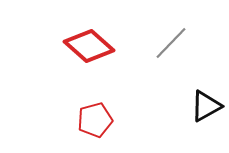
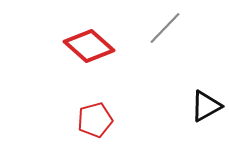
gray line: moved 6 px left, 15 px up
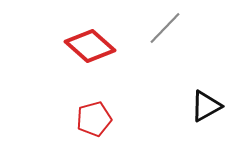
red diamond: moved 1 px right
red pentagon: moved 1 px left, 1 px up
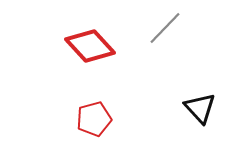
red diamond: rotated 6 degrees clockwise
black triangle: moved 6 px left, 2 px down; rotated 44 degrees counterclockwise
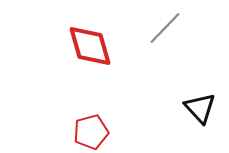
red diamond: rotated 27 degrees clockwise
red pentagon: moved 3 px left, 13 px down
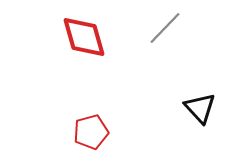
red diamond: moved 6 px left, 9 px up
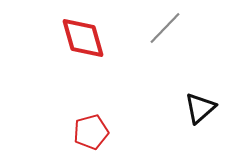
red diamond: moved 1 px left, 1 px down
black triangle: rotated 32 degrees clockwise
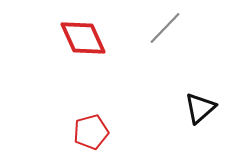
red diamond: rotated 9 degrees counterclockwise
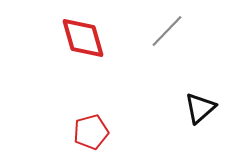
gray line: moved 2 px right, 3 px down
red diamond: rotated 9 degrees clockwise
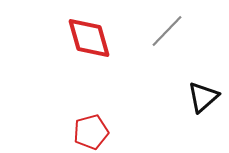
red diamond: moved 6 px right
black triangle: moved 3 px right, 11 px up
